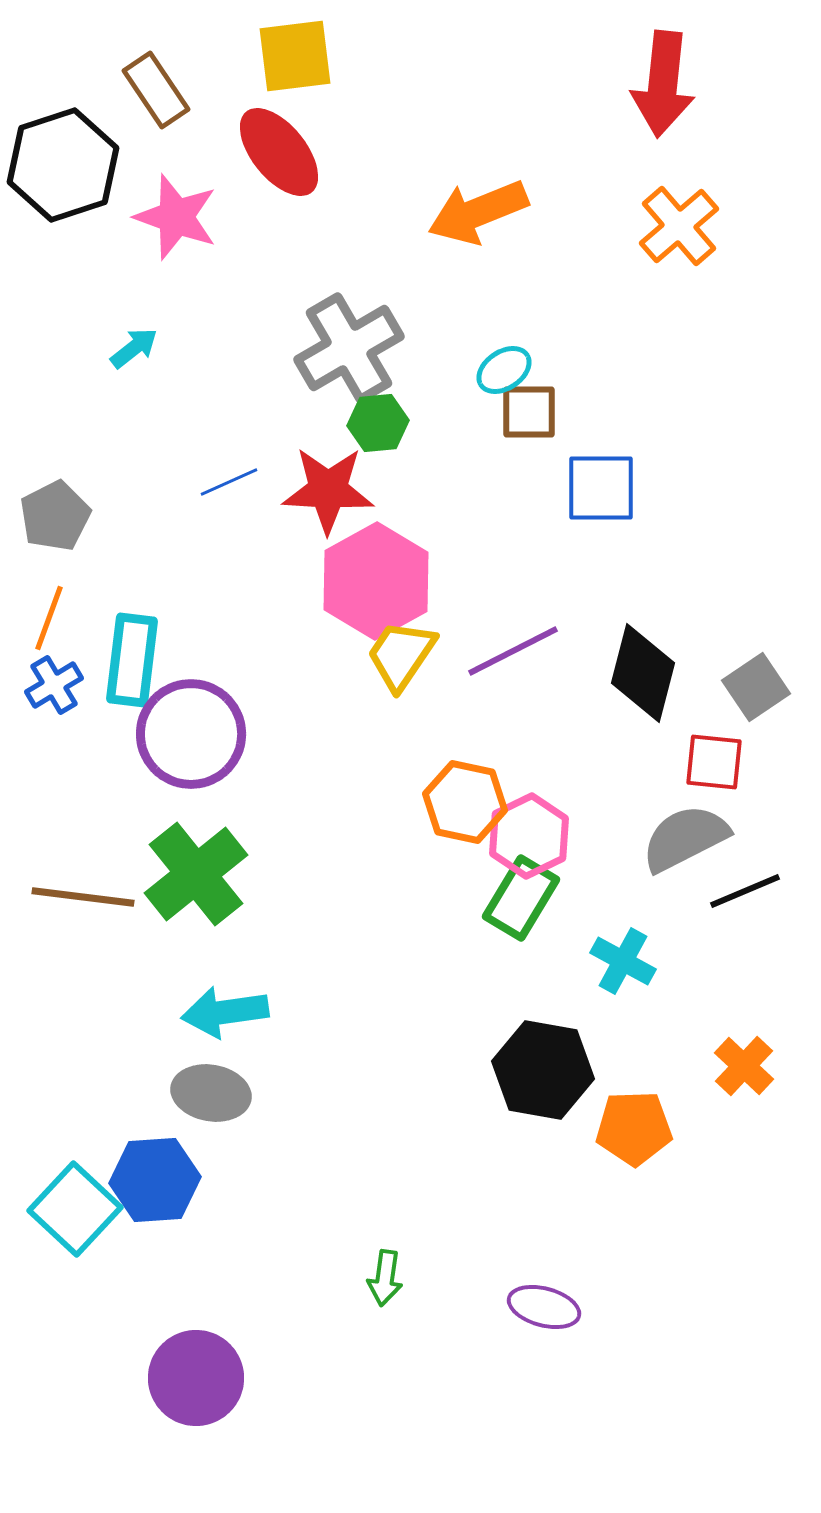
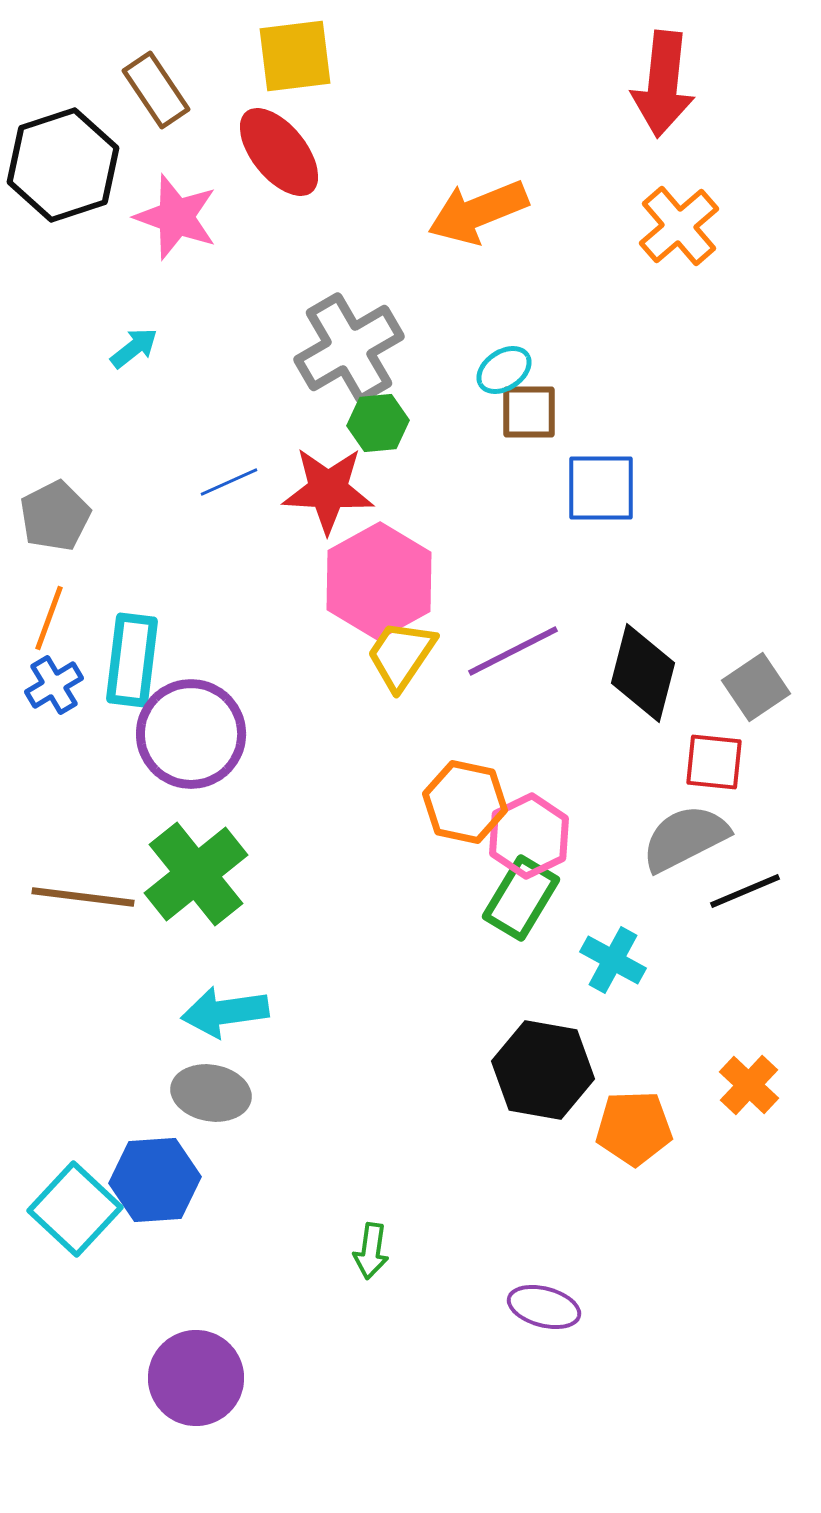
pink hexagon at (376, 581): moved 3 px right
cyan cross at (623, 961): moved 10 px left, 1 px up
orange cross at (744, 1066): moved 5 px right, 19 px down
green arrow at (385, 1278): moved 14 px left, 27 px up
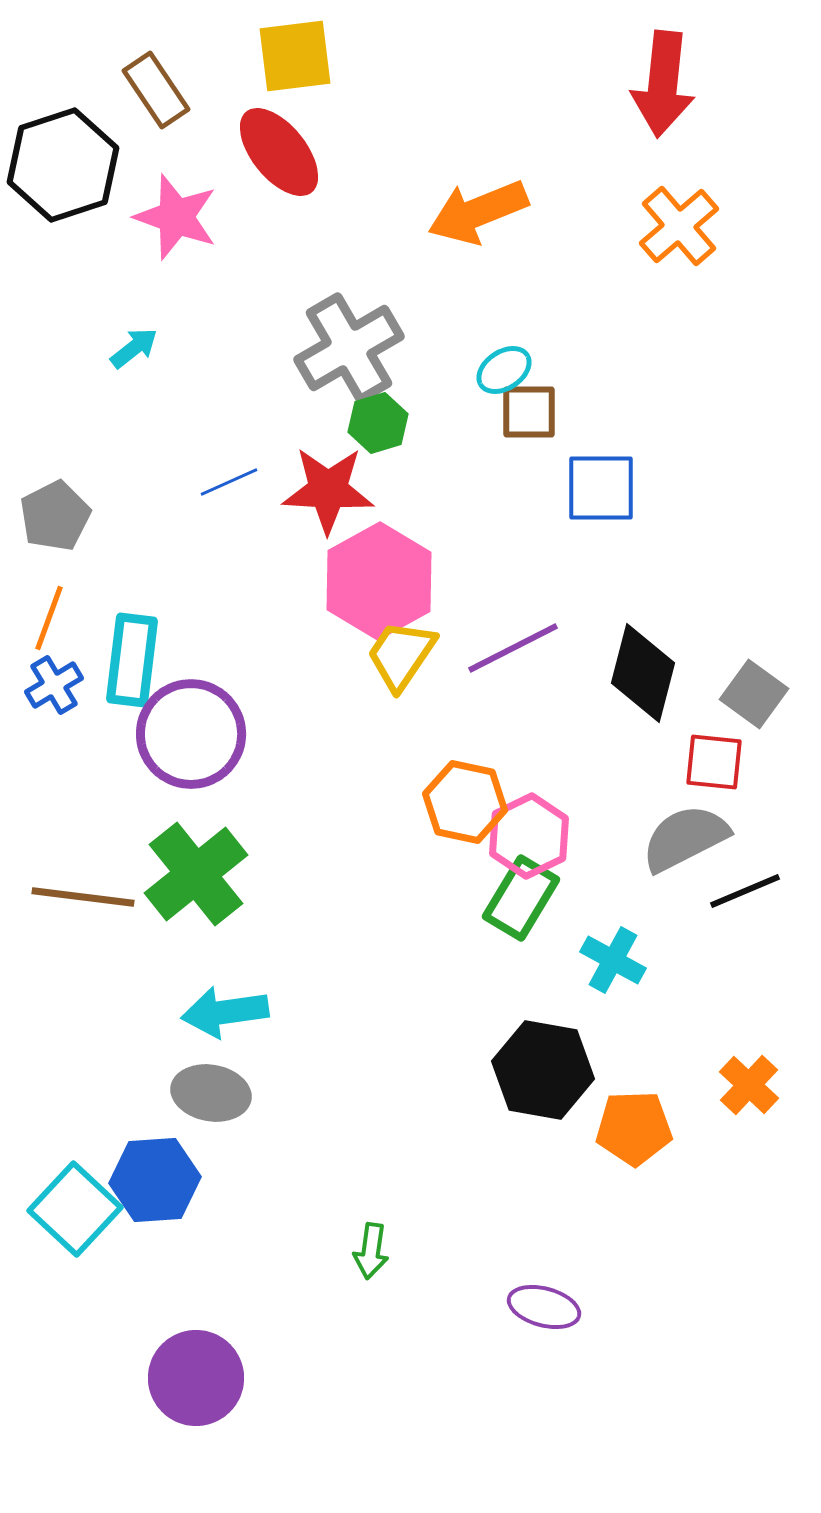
green hexagon at (378, 423): rotated 12 degrees counterclockwise
purple line at (513, 651): moved 3 px up
gray square at (756, 687): moved 2 px left, 7 px down; rotated 20 degrees counterclockwise
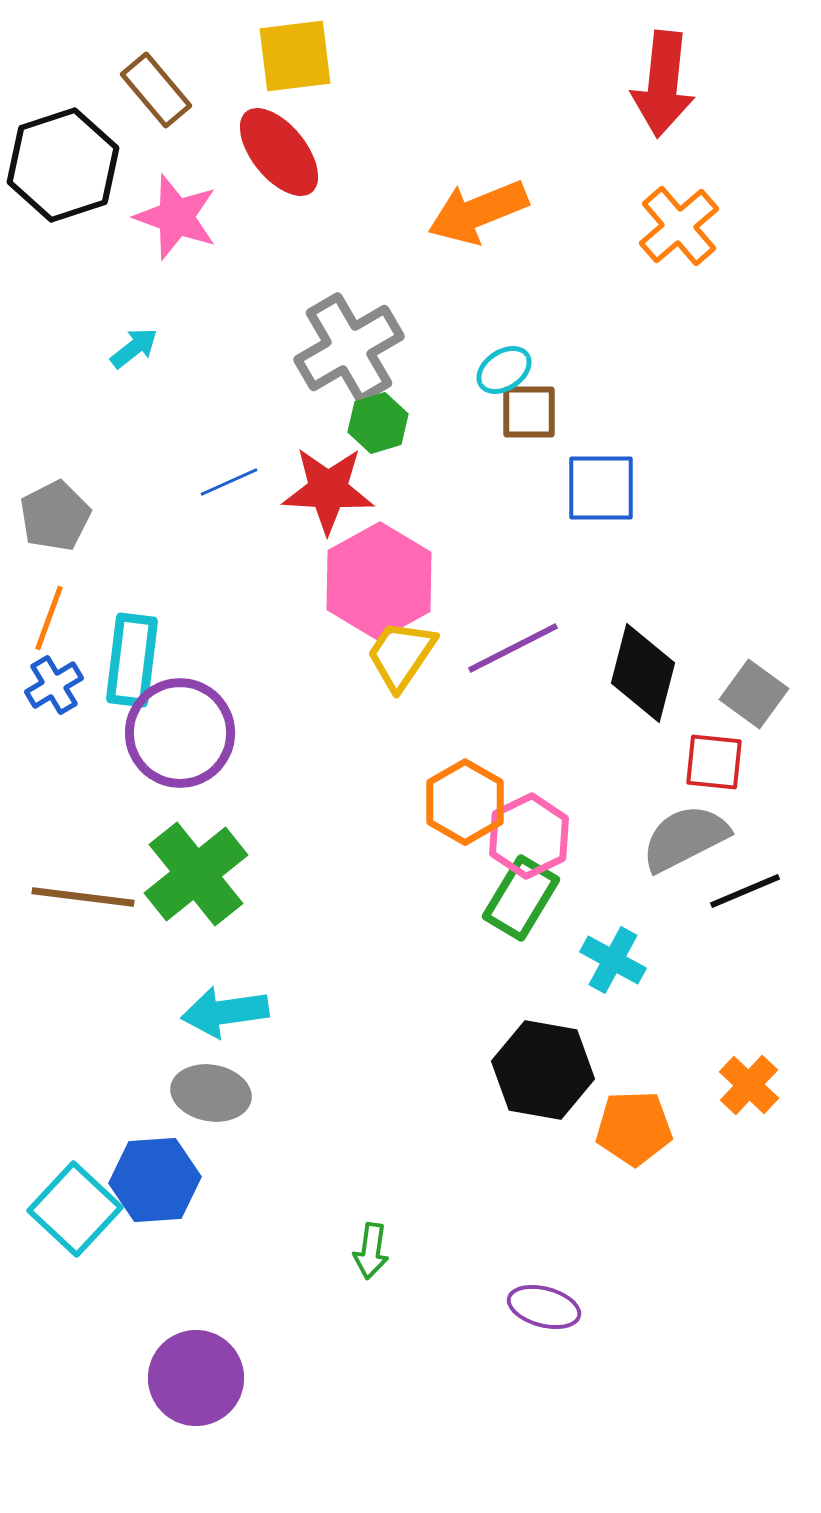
brown rectangle at (156, 90): rotated 6 degrees counterclockwise
purple circle at (191, 734): moved 11 px left, 1 px up
orange hexagon at (465, 802): rotated 18 degrees clockwise
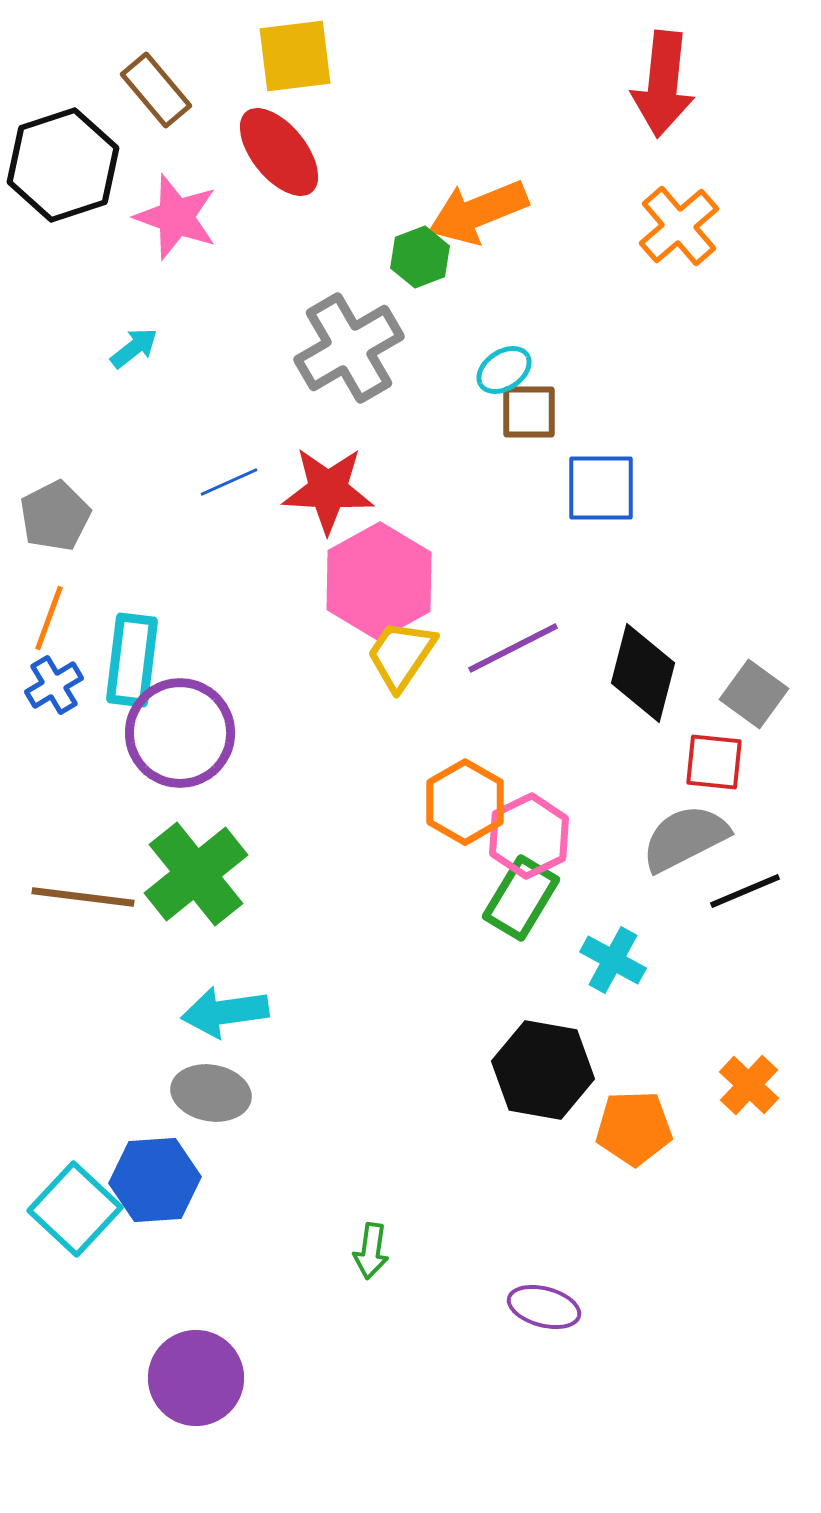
green hexagon at (378, 423): moved 42 px right, 166 px up; rotated 4 degrees counterclockwise
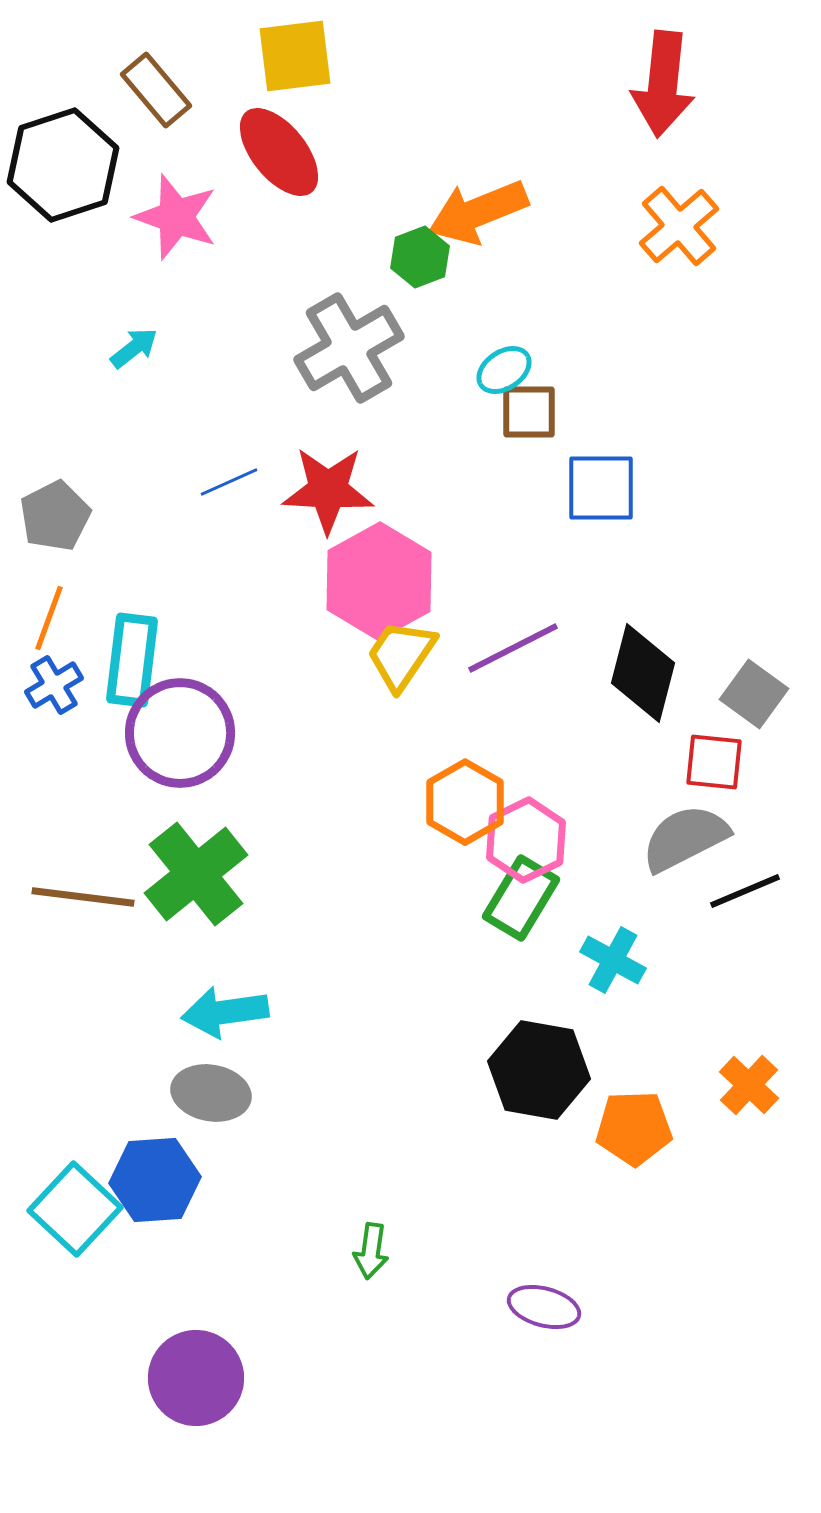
pink hexagon at (529, 836): moved 3 px left, 4 px down
black hexagon at (543, 1070): moved 4 px left
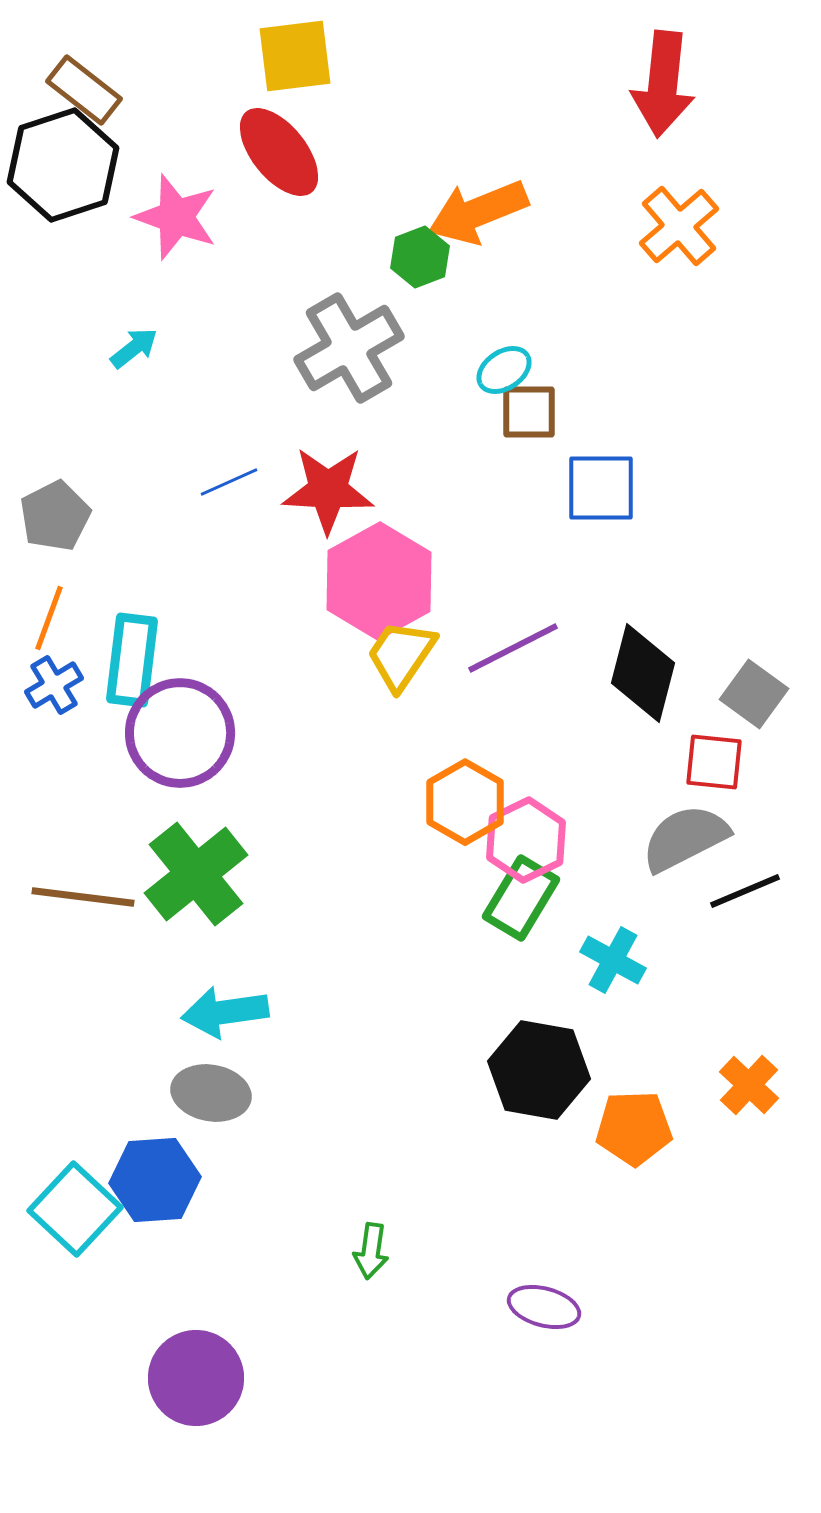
brown rectangle at (156, 90): moved 72 px left; rotated 12 degrees counterclockwise
